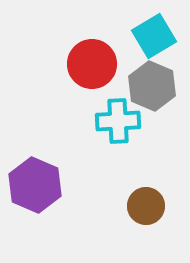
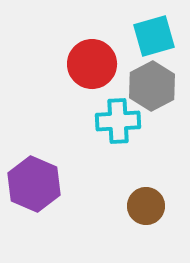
cyan square: rotated 15 degrees clockwise
gray hexagon: rotated 9 degrees clockwise
purple hexagon: moved 1 px left, 1 px up
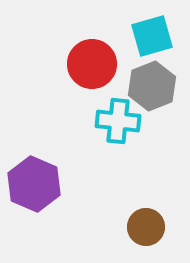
cyan square: moved 2 px left
gray hexagon: rotated 6 degrees clockwise
cyan cross: rotated 9 degrees clockwise
brown circle: moved 21 px down
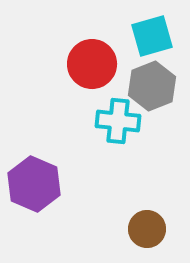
brown circle: moved 1 px right, 2 px down
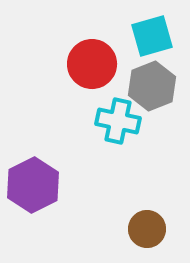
cyan cross: rotated 6 degrees clockwise
purple hexagon: moved 1 px left, 1 px down; rotated 10 degrees clockwise
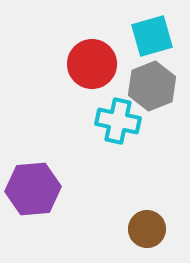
purple hexagon: moved 4 px down; rotated 22 degrees clockwise
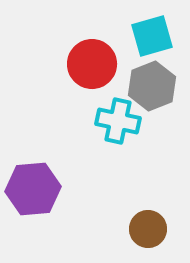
brown circle: moved 1 px right
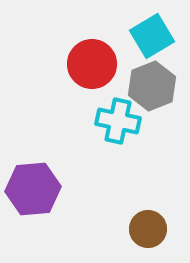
cyan square: rotated 15 degrees counterclockwise
